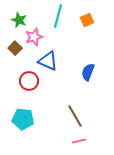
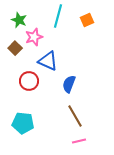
blue semicircle: moved 19 px left, 12 px down
cyan pentagon: moved 4 px down
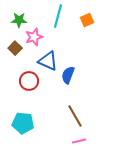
green star: rotated 21 degrees counterclockwise
blue semicircle: moved 1 px left, 9 px up
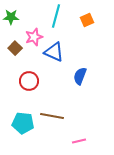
cyan line: moved 2 px left
green star: moved 8 px left, 3 px up
blue triangle: moved 6 px right, 9 px up
blue semicircle: moved 12 px right, 1 px down
brown line: moved 23 px left; rotated 50 degrees counterclockwise
